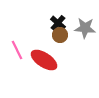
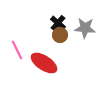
red ellipse: moved 3 px down
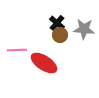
black cross: moved 1 px left
gray star: moved 1 px left, 1 px down
pink line: rotated 66 degrees counterclockwise
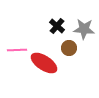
black cross: moved 3 px down
brown circle: moved 9 px right, 13 px down
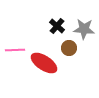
pink line: moved 2 px left
